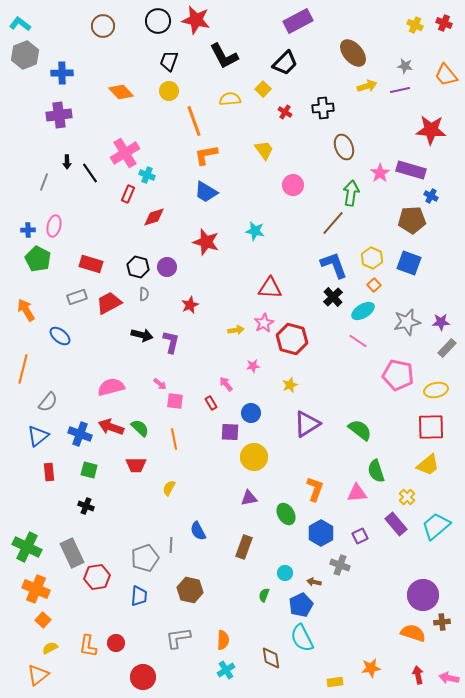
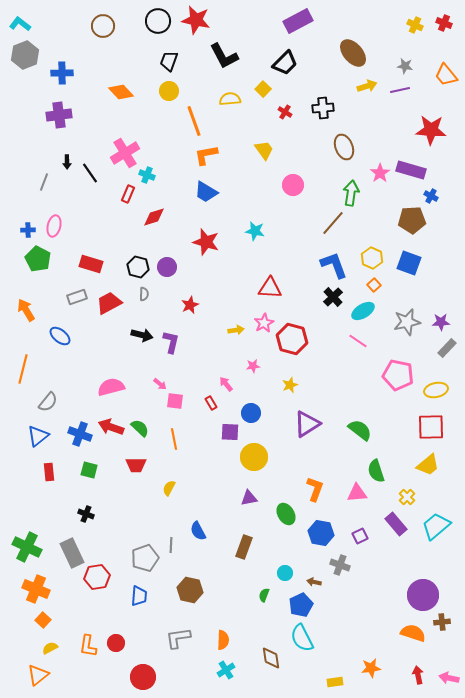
black cross at (86, 506): moved 8 px down
blue hexagon at (321, 533): rotated 20 degrees counterclockwise
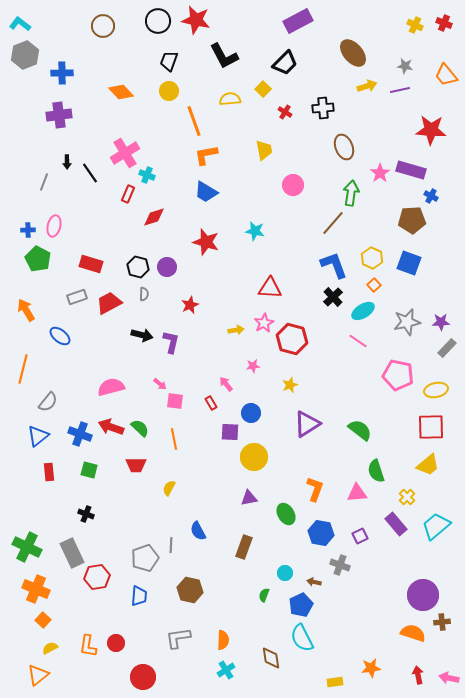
yellow trapezoid at (264, 150): rotated 25 degrees clockwise
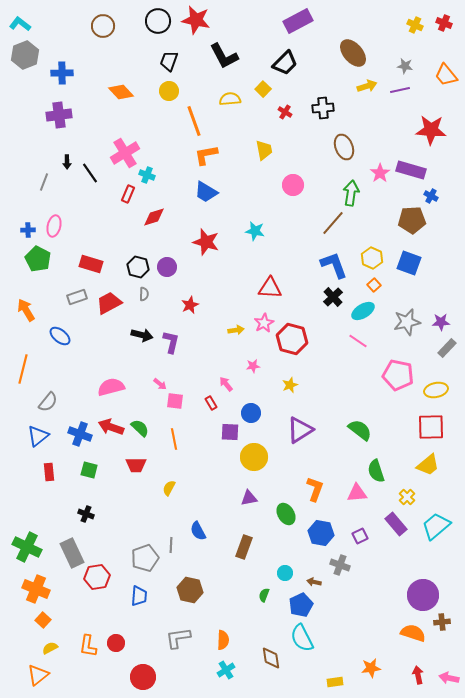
purple triangle at (307, 424): moved 7 px left, 6 px down
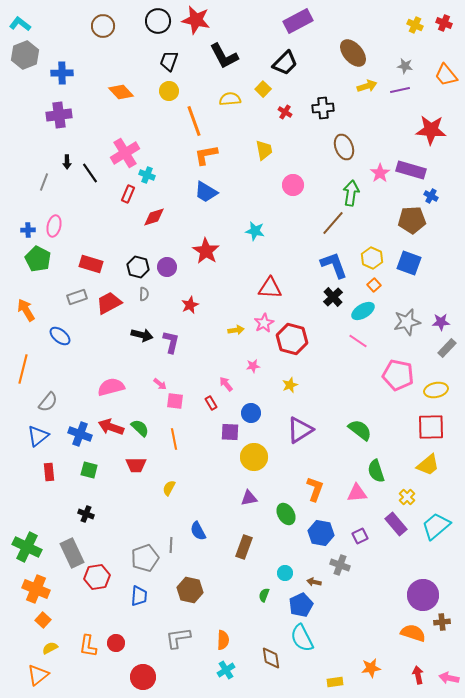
red star at (206, 242): moved 9 px down; rotated 16 degrees clockwise
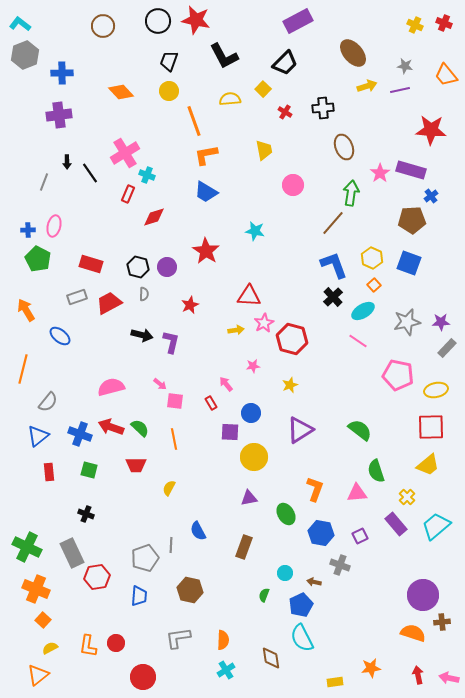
blue cross at (431, 196): rotated 24 degrees clockwise
red triangle at (270, 288): moved 21 px left, 8 px down
